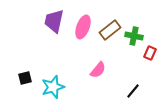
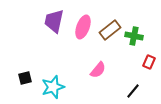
red rectangle: moved 1 px left, 9 px down
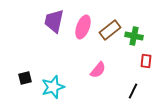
red rectangle: moved 3 px left, 1 px up; rotated 16 degrees counterclockwise
black line: rotated 14 degrees counterclockwise
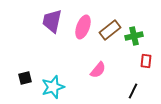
purple trapezoid: moved 2 px left
green cross: rotated 24 degrees counterclockwise
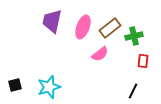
brown rectangle: moved 2 px up
red rectangle: moved 3 px left
pink semicircle: moved 2 px right, 16 px up; rotated 12 degrees clockwise
black square: moved 10 px left, 7 px down
cyan star: moved 4 px left
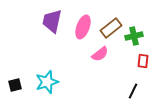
brown rectangle: moved 1 px right
cyan star: moved 2 px left, 5 px up
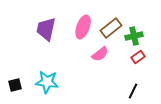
purple trapezoid: moved 6 px left, 8 px down
red rectangle: moved 5 px left, 4 px up; rotated 48 degrees clockwise
cyan star: rotated 25 degrees clockwise
